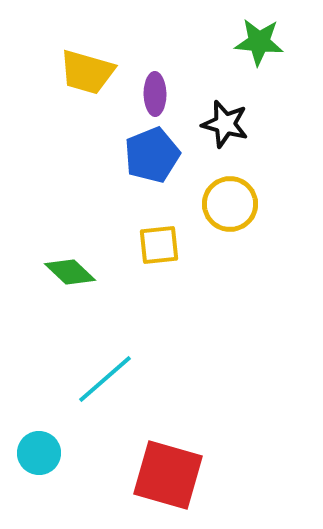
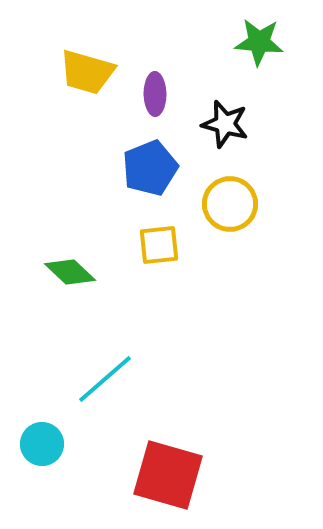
blue pentagon: moved 2 px left, 13 px down
cyan circle: moved 3 px right, 9 px up
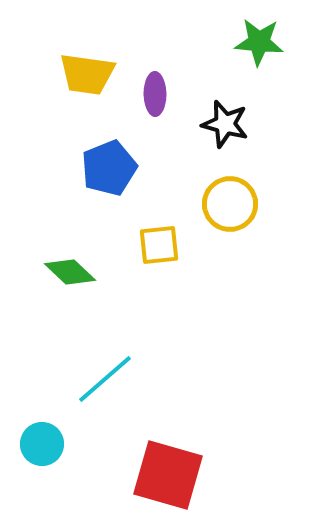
yellow trapezoid: moved 2 px down; rotated 8 degrees counterclockwise
blue pentagon: moved 41 px left
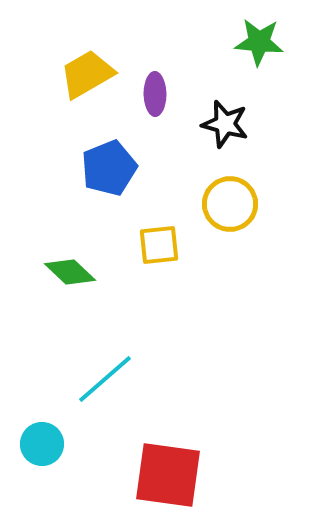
yellow trapezoid: rotated 142 degrees clockwise
red square: rotated 8 degrees counterclockwise
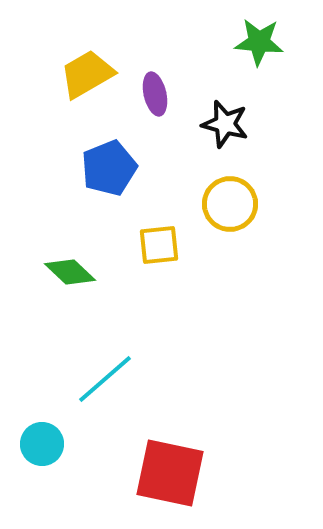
purple ellipse: rotated 12 degrees counterclockwise
red square: moved 2 px right, 2 px up; rotated 4 degrees clockwise
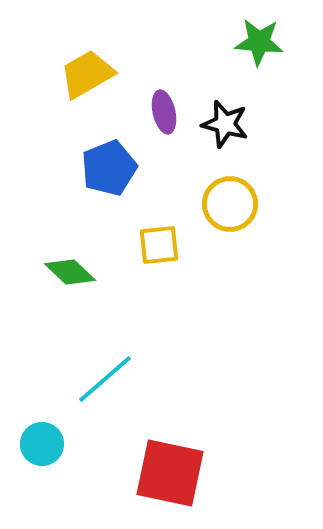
purple ellipse: moved 9 px right, 18 px down
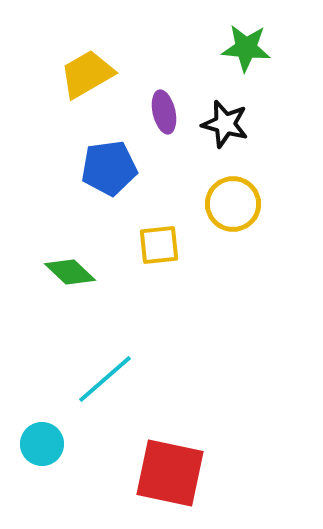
green star: moved 13 px left, 6 px down
blue pentagon: rotated 14 degrees clockwise
yellow circle: moved 3 px right
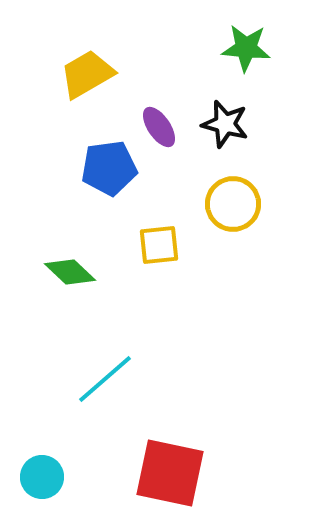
purple ellipse: moved 5 px left, 15 px down; rotated 21 degrees counterclockwise
cyan circle: moved 33 px down
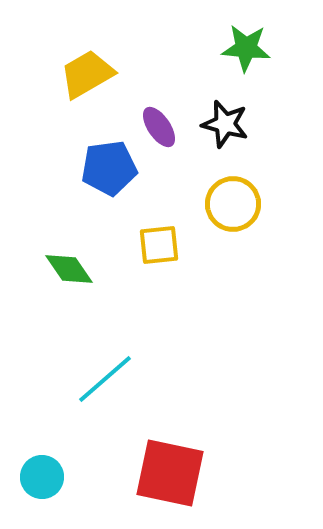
green diamond: moved 1 px left, 3 px up; rotated 12 degrees clockwise
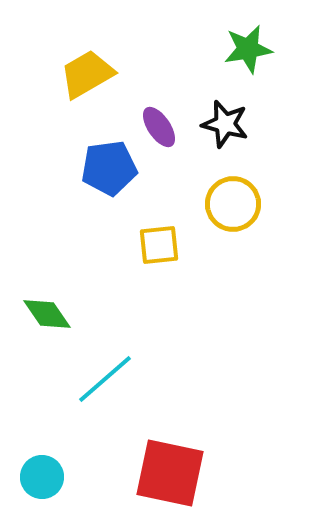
green star: moved 2 px right, 1 px down; rotated 15 degrees counterclockwise
green diamond: moved 22 px left, 45 px down
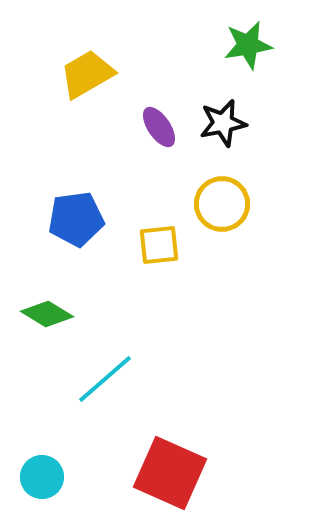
green star: moved 4 px up
black star: moved 2 px left, 1 px up; rotated 27 degrees counterclockwise
blue pentagon: moved 33 px left, 51 px down
yellow circle: moved 11 px left
green diamond: rotated 24 degrees counterclockwise
red square: rotated 12 degrees clockwise
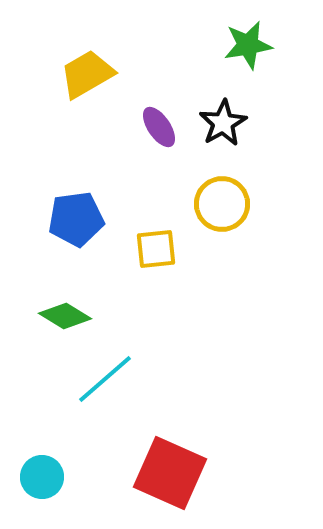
black star: rotated 18 degrees counterclockwise
yellow square: moved 3 px left, 4 px down
green diamond: moved 18 px right, 2 px down
